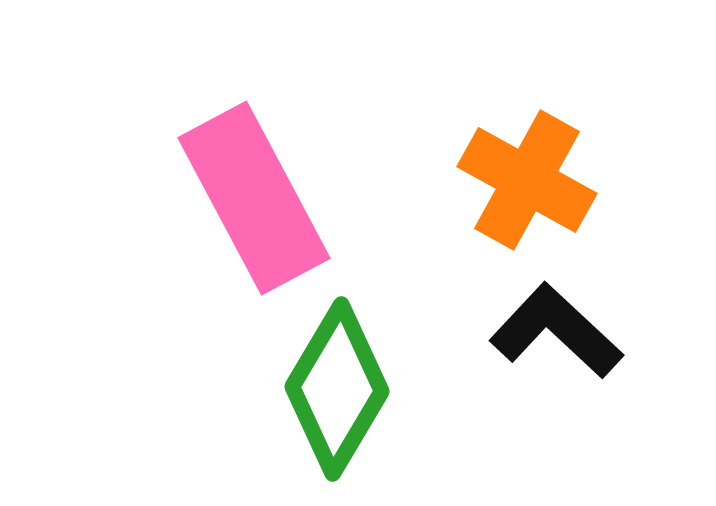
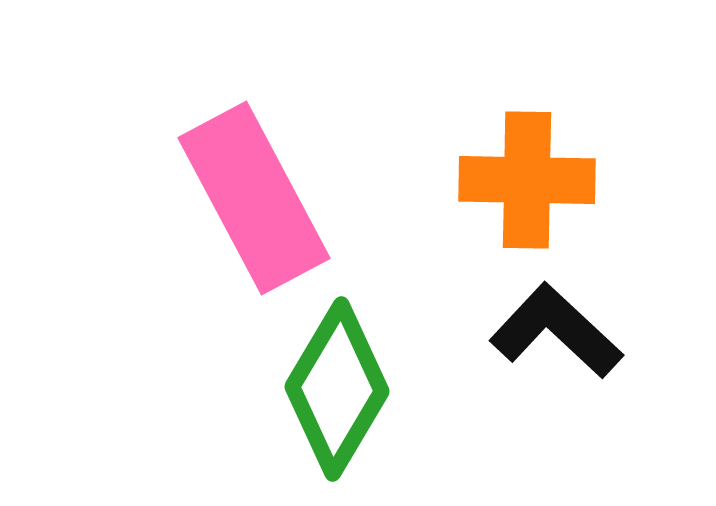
orange cross: rotated 28 degrees counterclockwise
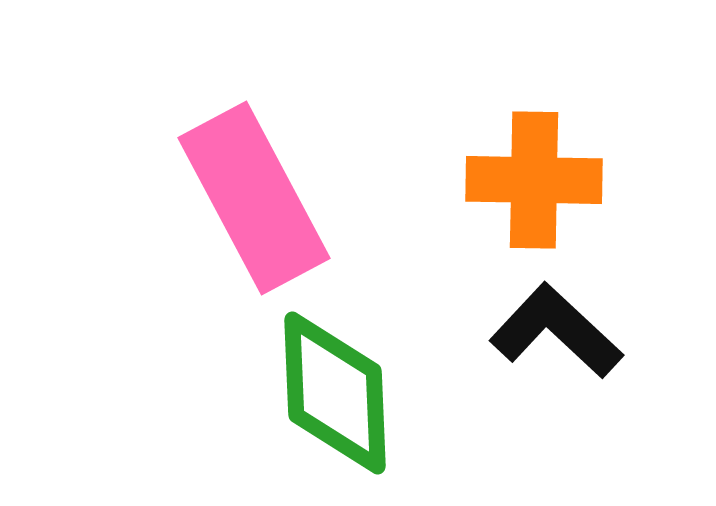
orange cross: moved 7 px right
green diamond: moved 2 px left, 4 px down; rotated 33 degrees counterclockwise
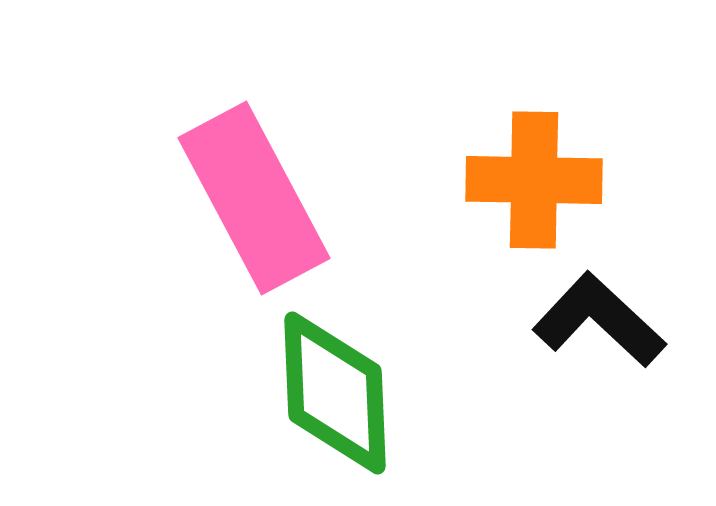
black L-shape: moved 43 px right, 11 px up
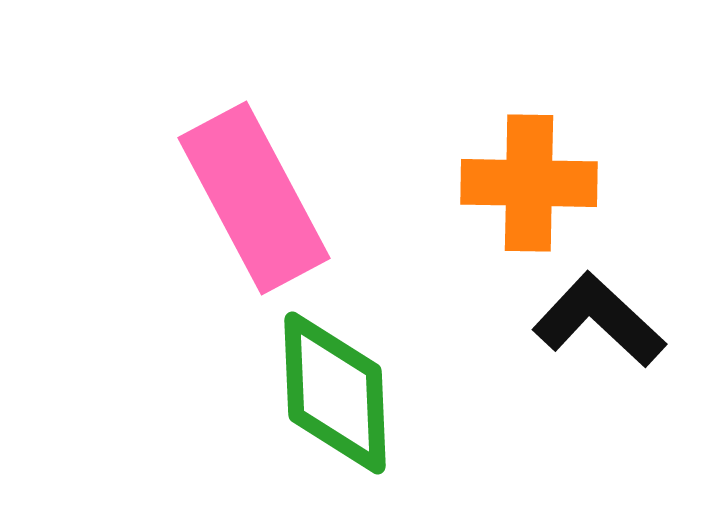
orange cross: moved 5 px left, 3 px down
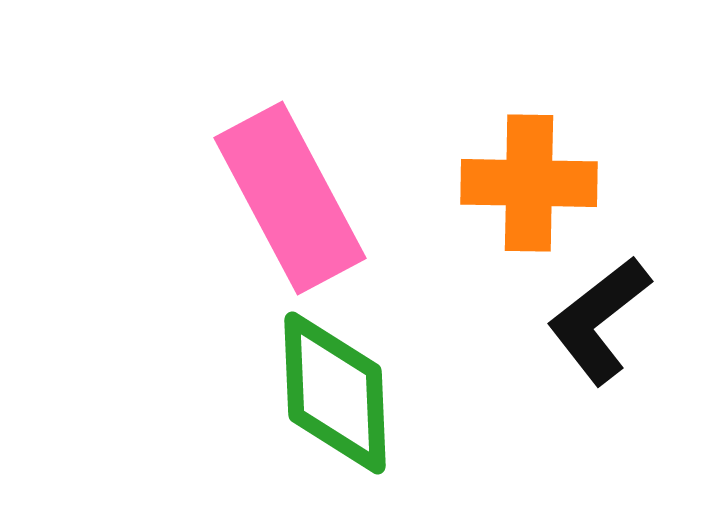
pink rectangle: moved 36 px right
black L-shape: rotated 81 degrees counterclockwise
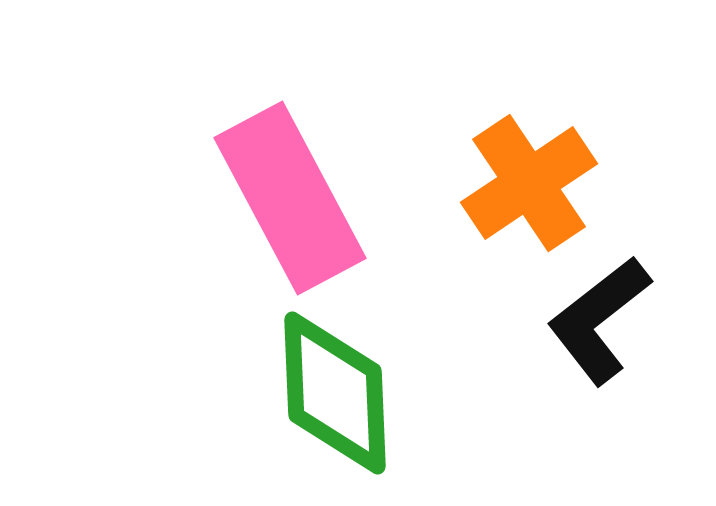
orange cross: rotated 35 degrees counterclockwise
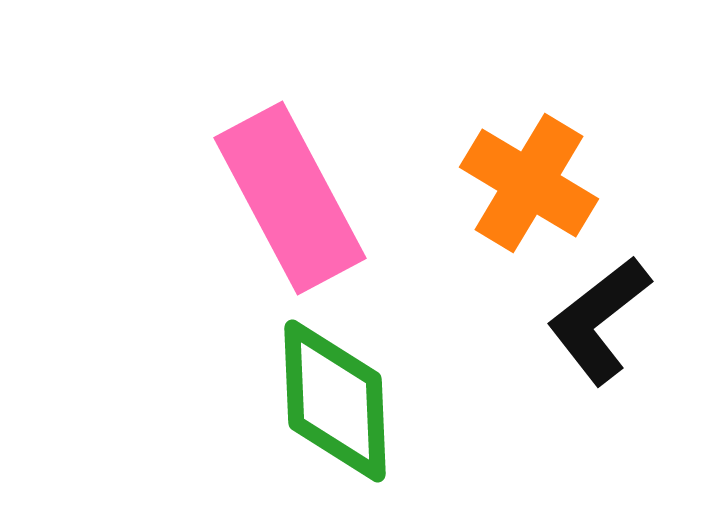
orange cross: rotated 25 degrees counterclockwise
green diamond: moved 8 px down
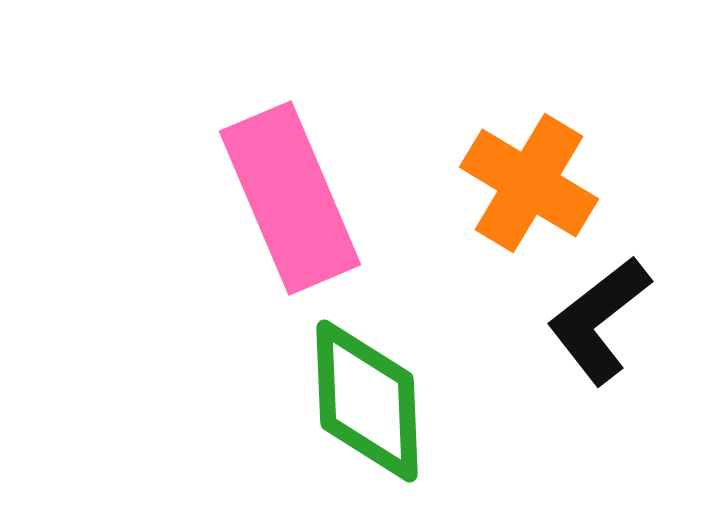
pink rectangle: rotated 5 degrees clockwise
green diamond: moved 32 px right
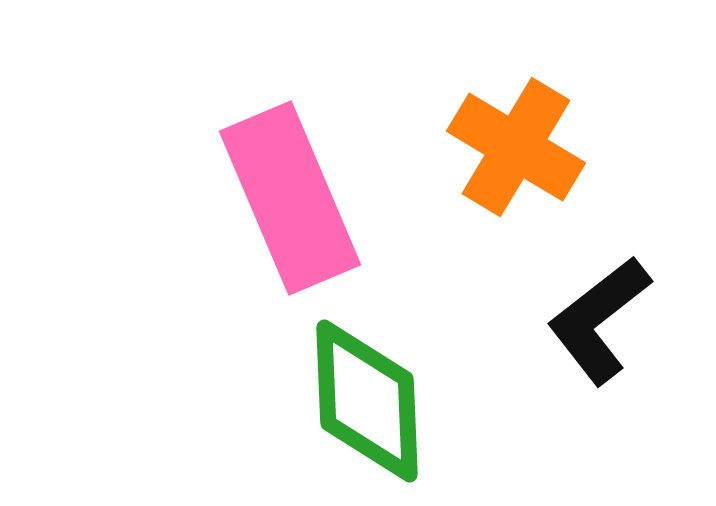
orange cross: moved 13 px left, 36 px up
